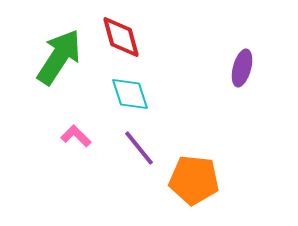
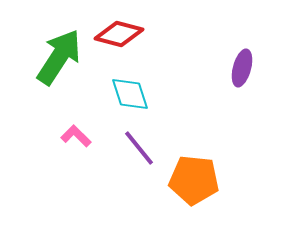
red diamond: moved 2 px left, 3 px up; rotated 60 degrees counterclockwise
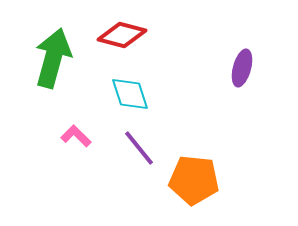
red diamond: moved 3 px right, 1 px down
green arrow: moved 6 px left, 1 px down; rotated 18 degrees counterclockwise
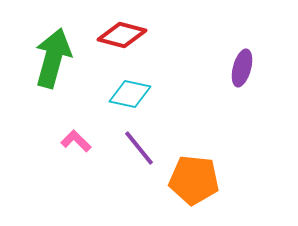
cyan diamond: rotated 60 degrees counterclockwise
pink L-shape: moved 5 px down
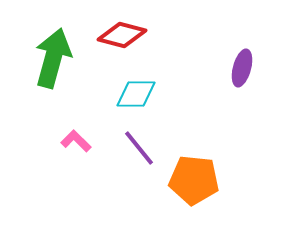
cyan diamond: moved 6 px right; rotated 12 degrees counterclockwise
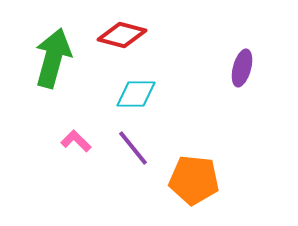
purple line: moved 6 px left
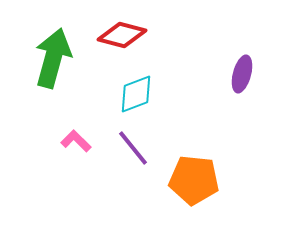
purple ellipse: moved 6 px down
cyan diamond: rotated 21 degrees counterclockwise
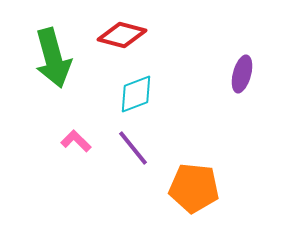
green arrow: rotated 150 degrees clockwise
orange pentagon: moved 8 px down
